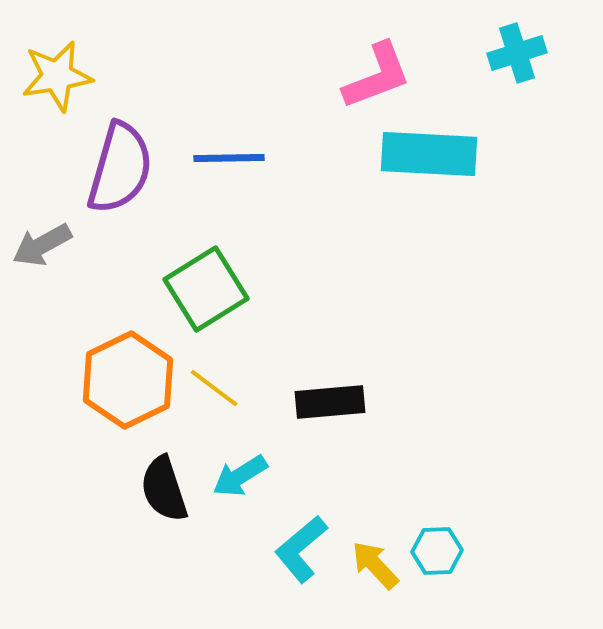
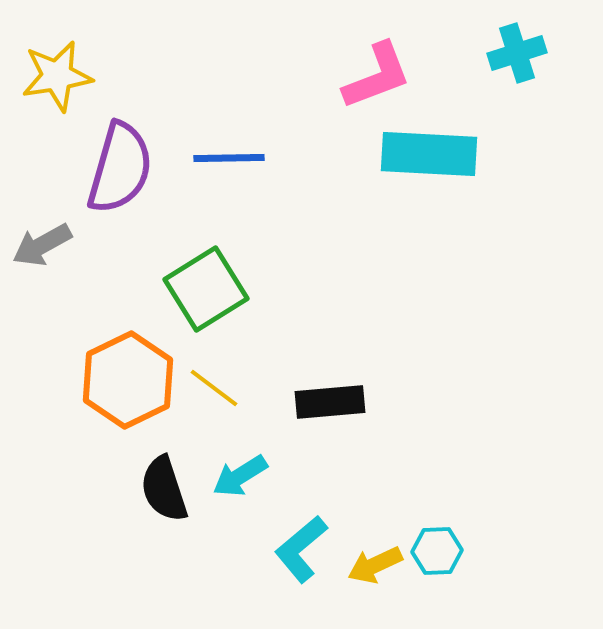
yellow arrow: rotated 72 degrees counterclockwise
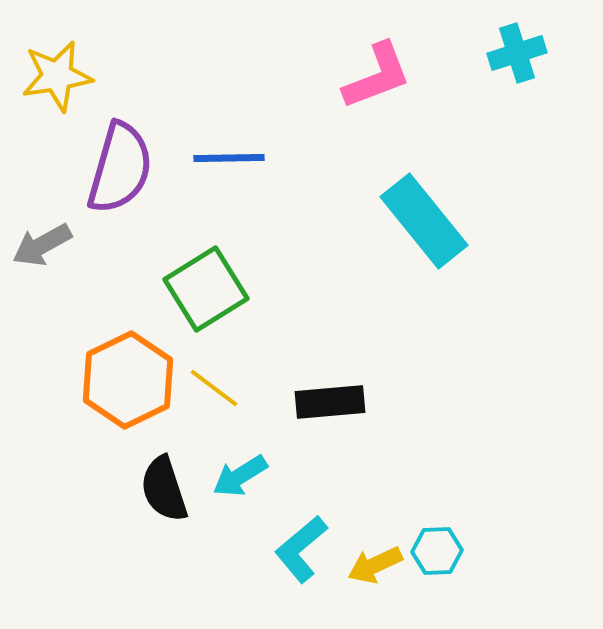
cyan rectangle: moved 5 px left, 67 px down; rotated 48 degrees clockwise
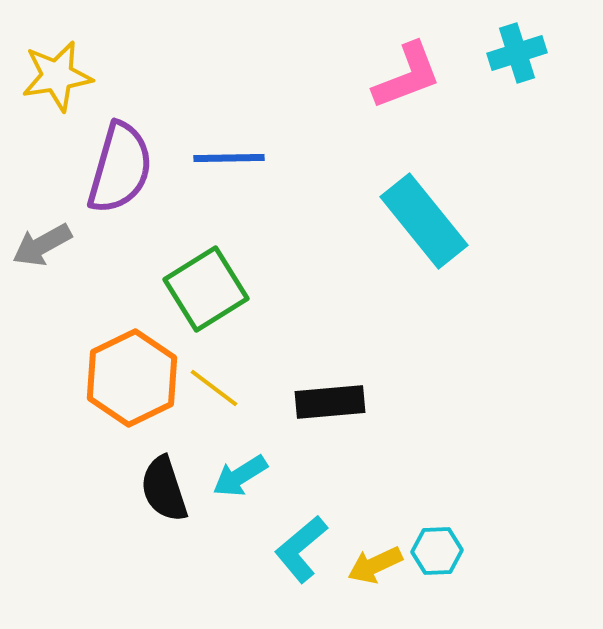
pink L-shape: moved 30 px right
orange hexagon: moved 4 px right, 2 px up
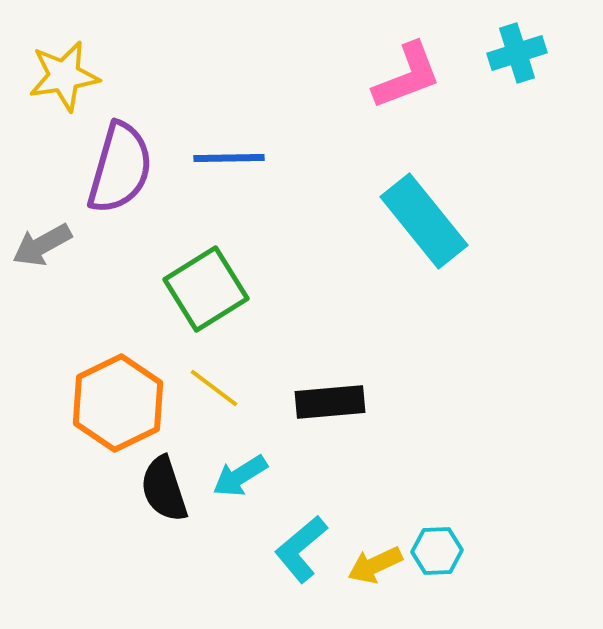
yellow star: moved 7 px right
orange hexagon: moved 14 px left, 25 px down
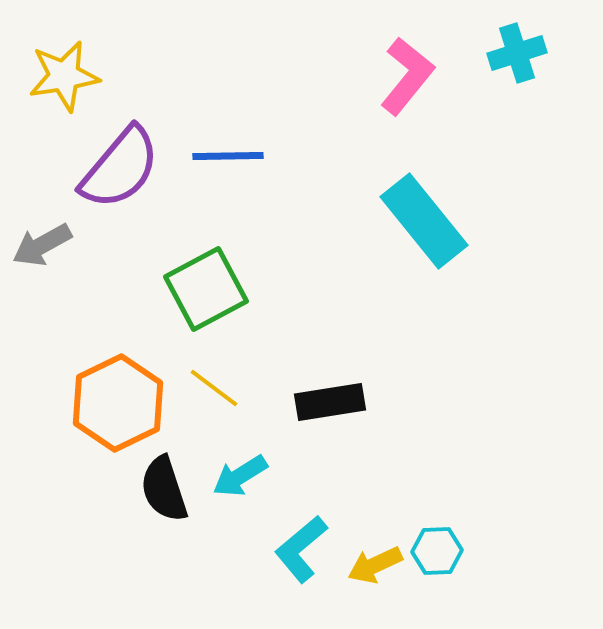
pink L-shape: rotated 30 degrees counterclockwise
blue line: moved 1 px left, 2 px up
purple semicircle: rotated 24 degrees clockwise
green square: rotated 4 degrees clockwise
black rectangle: rotated 4 degrees counterclockwise
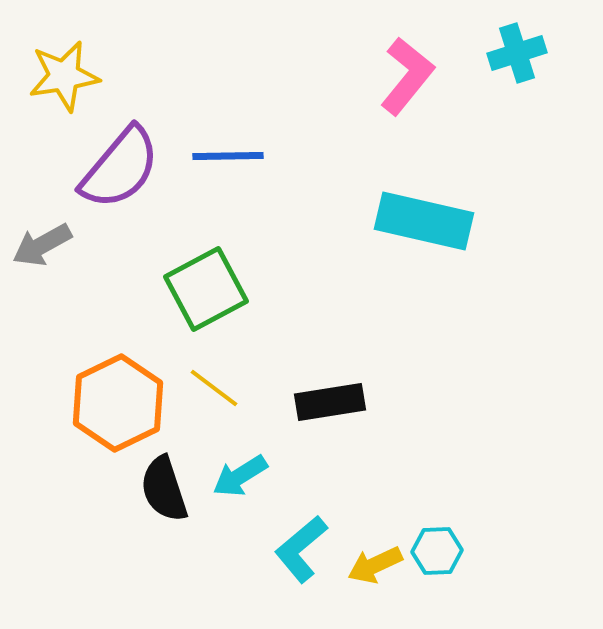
cyan rectangle: rotated 38 degrees counterclockwise
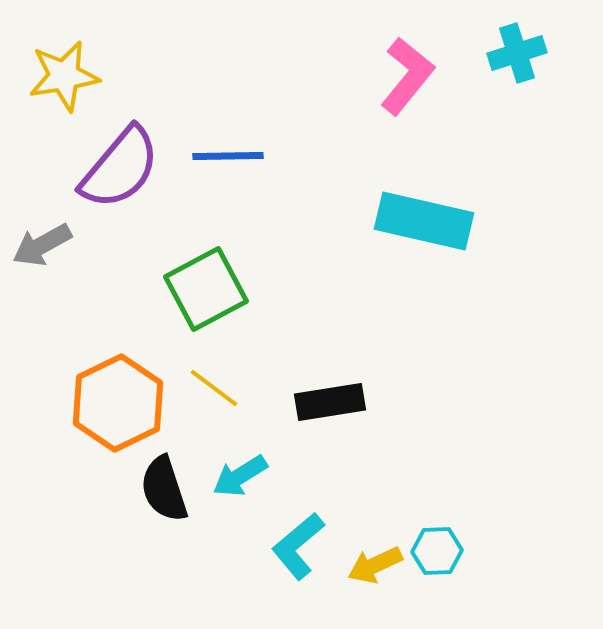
cyan L-shape: moved 3 px left, 3 px up
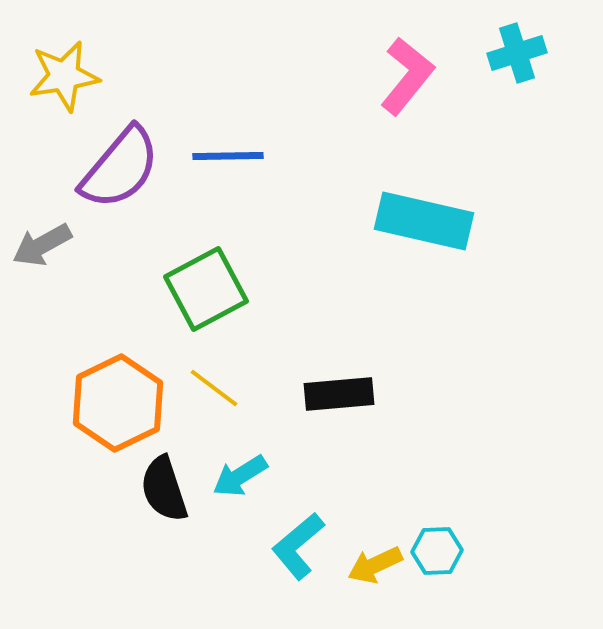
black rectangle: moved 9 px right, 8 px up; rotated 4 degrees clockwise
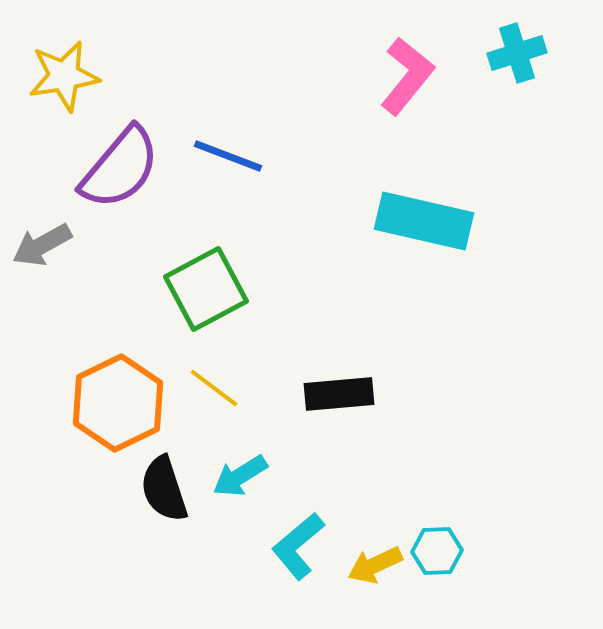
blue line: rotated 22 degrees clockwise
